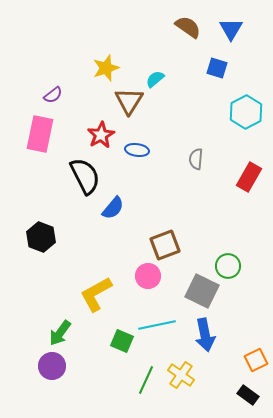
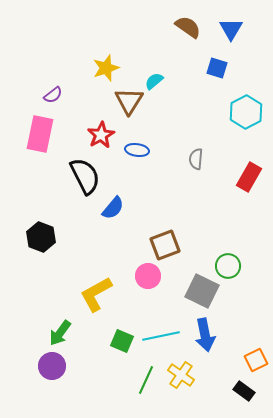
cyan semicircle: moved 1 px left, 2 px down
cyan line: moved 4 px right, 11 px down
black rectangle: moved 4 px left, 4 px up
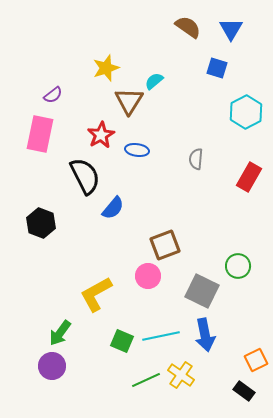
black hexagon: moved 14 px up
green circle: moved 10 px right
green line: rotated 40 degrees clockwise
